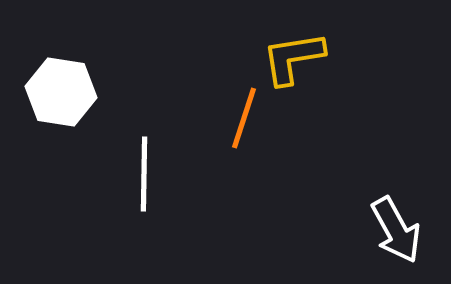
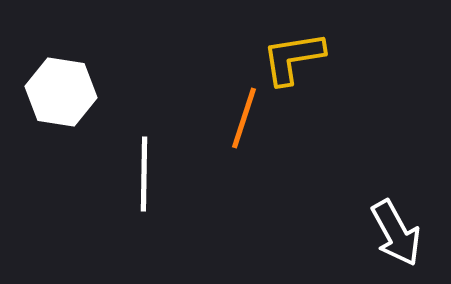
white arrow: moved 3 px down
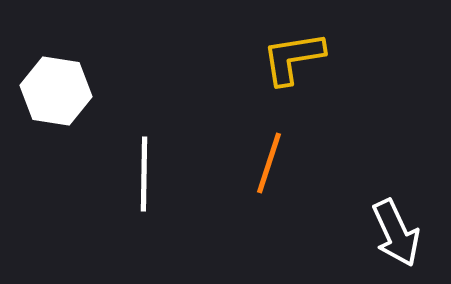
white hexagon: moved 5 px left, 1 px up
orange line: moved 25 px right, 45 px down
white arrow: rotated 4 degrees clockwise
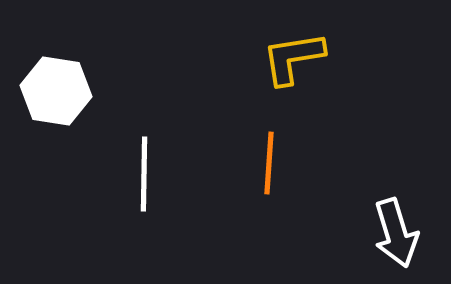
orange line: rotated 14 degrees counterclockwise
white arrow: rotated 8 degrees clockwise
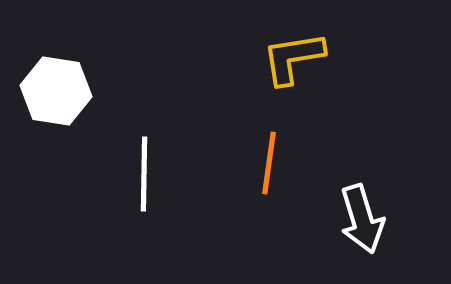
orange line: rotated 4 degrees clockwise
white arrow: moved 34 px left, 14 px up
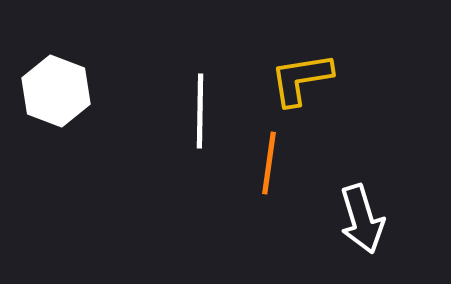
yellow L-shape: moved 8 px right, 21 px down
white hexagon: rotated 12 degrees clockwise
white line: moved 56 px right, 63 px up
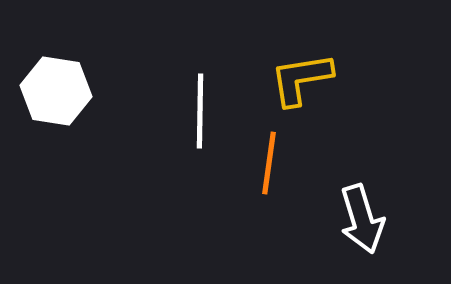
white hexagon: rotated 12 degrees counterclockwise
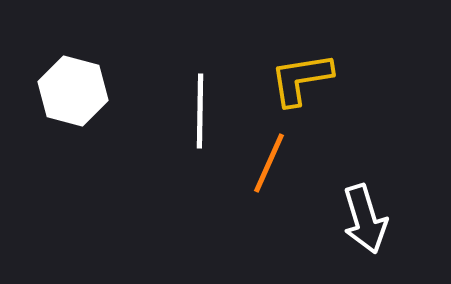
white hexagon: moved 17 px right; rotated 6 degrees clockwise
orange line: rotated 16 degrees clockwise
white arrow: moved 3 px right
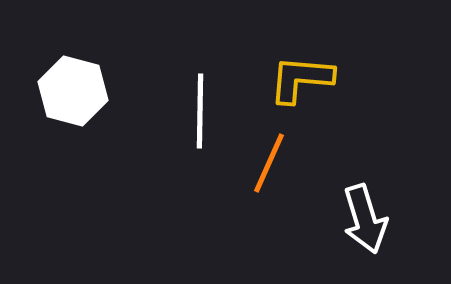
yellow L-shape: rotated 14 degrees clockwise
